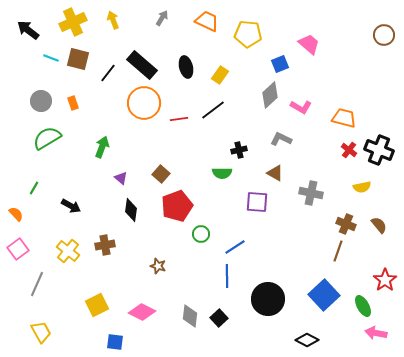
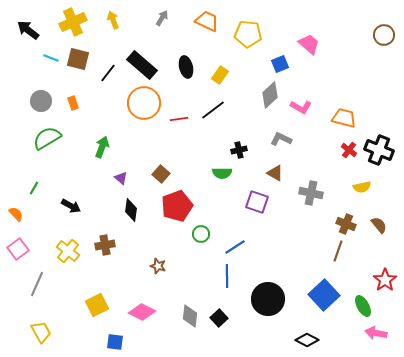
purple square at (257, 202): rotated 15 degrees clockwise
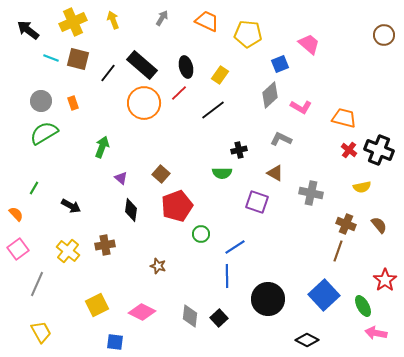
red line at (179, 119): moved 26 px up; rotated 36 degrees counterclockwise
green semicircle at (47, 138): moved 3 px left, 5 px up
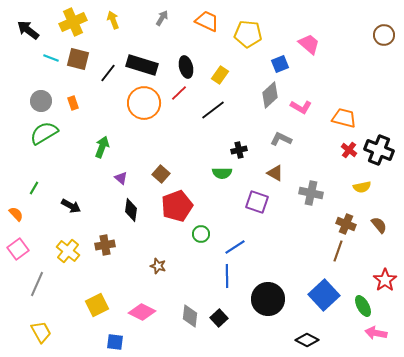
black rectangle at (142, 65): rotated 24 degrees counterclockwise
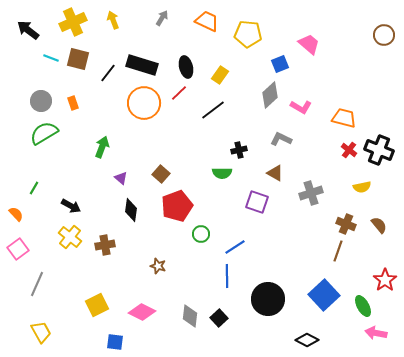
gray cross at (311, 193): rotated 30 degrees counterclockwise
yellow cross at (68, 251): moved 2 px right, 14 px up
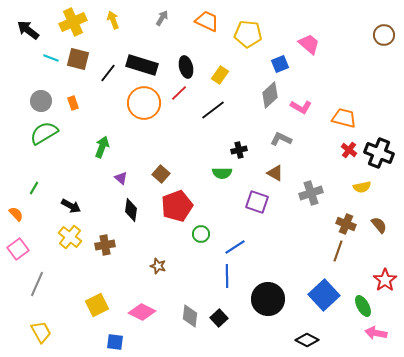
black cross at (379, 150): moved 3 px down
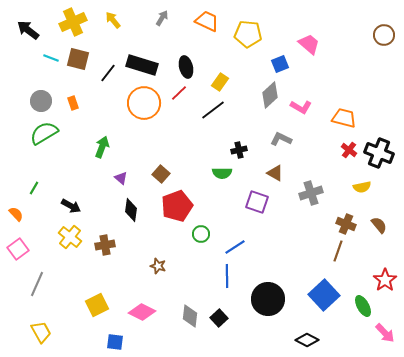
yellow arrow at (113, 20): rotated 18 degrees counterclockwise
yellow rectangle at (220, 75): moved 7 px down
pink arrow at (376, 333): moved 9 px right; rotated 145 degrees counterclockwise
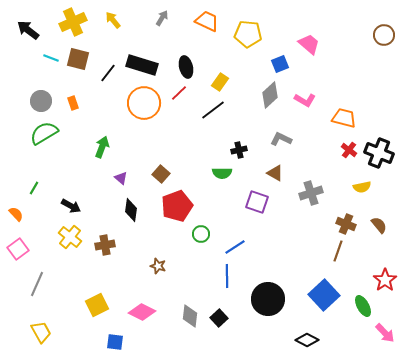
pink L-shape at (301, 107): moved 4 px right, 7 px up
